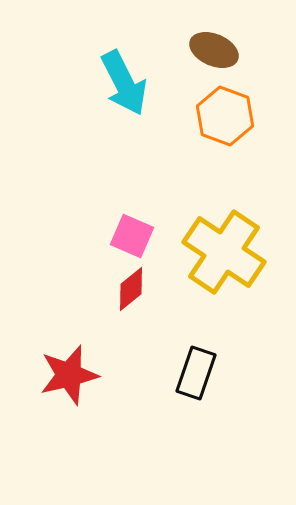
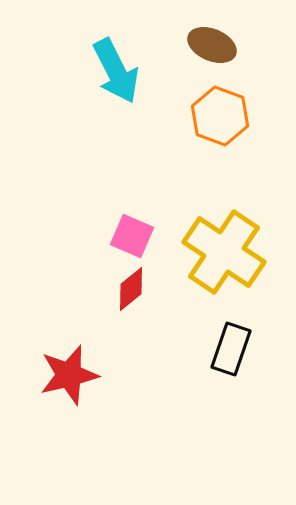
brown ellipse: moved 2 px left, 5 px up
cyan arrow: moved 8 px left, 12 px up
orange hexagon: moved 5 px left
black rectangle: moved 35 px right, 24 px up
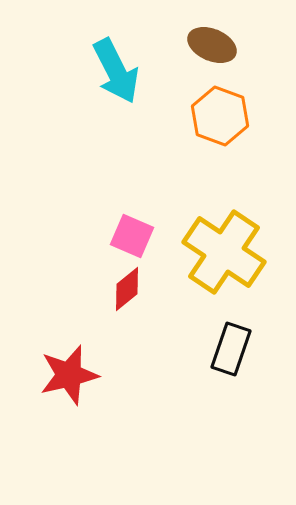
red diamond: moved 4 px left
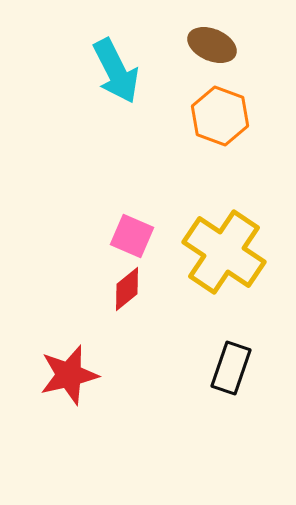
black rectangle: moved 19 px down
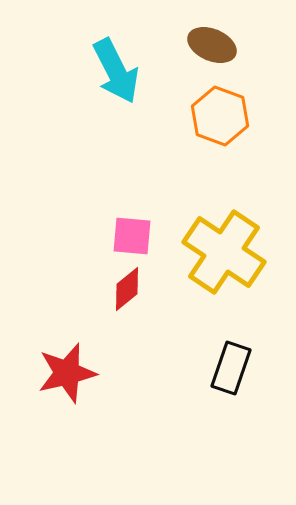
pink square: rotated 18 degrees counterclockwise
red star: moved 2 px left, 2 px up
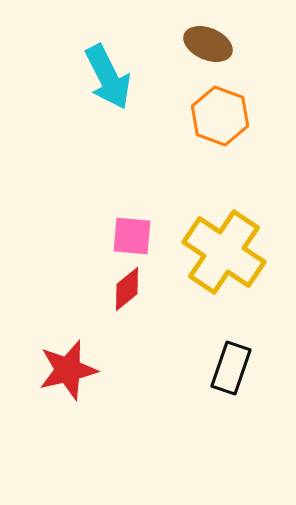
brown ellipse: moved 4 px left, 1 px up
cyan arrow: moved 8 px left, 6 px down
red star: moved 1 px right, 3 px up
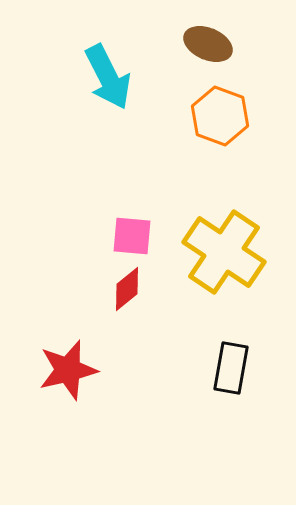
black rectangle: rotated 9 degrees counterclockwise
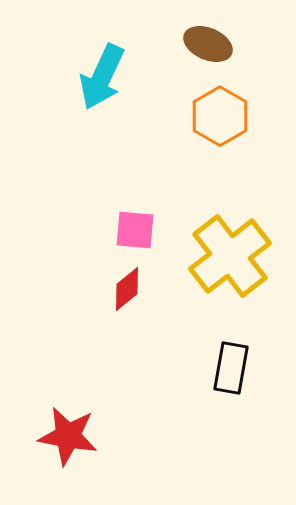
cyan arrow: moved 6 px left; rotated 52 degrees clockwise
orange hexagon: rotated 10 degrees clockwise
pink square: moved 3 px right, 6 px up
yellow cross: moved 6 px right, 4 px down; rotated 18 degrees clockwise
red star: moved 66 px down; rotated 24 degrees clockwise
